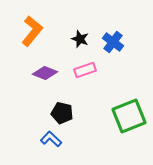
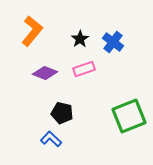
black star: rotated 18 degrees clockwise
pink rectangle: moved 1 px left, 1 px up
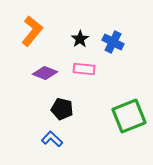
blue cross: rotated 10 degrees counterclockwise
pink rectangle: rotated 25 degrees clockwise
black pentagon: moved 4 px up
blue L-shape: moved 1 px right
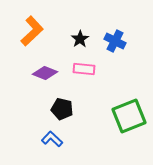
orange L-shape: rotated 8 degrees clockwise
blue cross: moved 2 px right, 1 px up
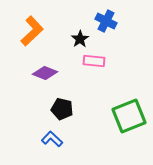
blue cross: moved 9 px left, 20 px up
pink rectangle: moved 10 px right, 8 px up
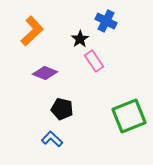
pink rectangle: rotated 50 degrees clockwise
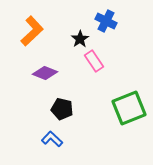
green square: moved 8 px up
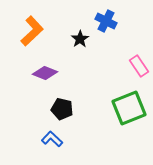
pink rectangle: moved 45 px right, 5 px down
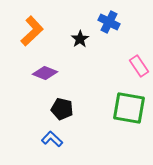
blue cross: moved 3 px right, 1 px down
green square: rotated 32 degrees clockwise
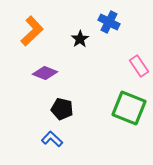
green square: rotated 12 degrees clockwise
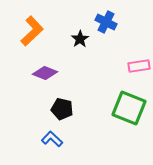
blue cross: moved 3 px left
pink rectangle: rotated 65 degrees counterclockwise
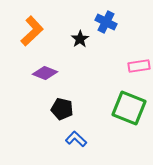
blue L-shape: moved 24 px right
